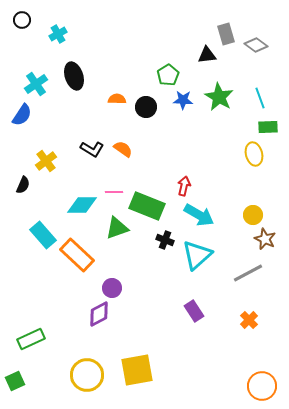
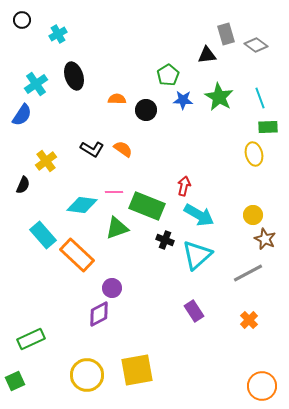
black circle at (146, 107): moved 3 px down
cyan diamond at (82, 205): rotated 8 degrees clockwise
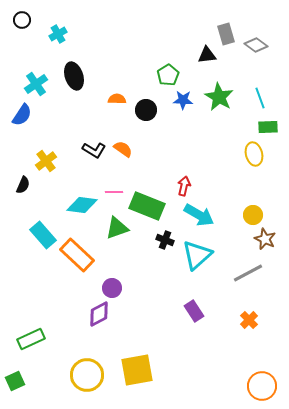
black L-shape at (92, 149): moved 2 px right, 1 px down
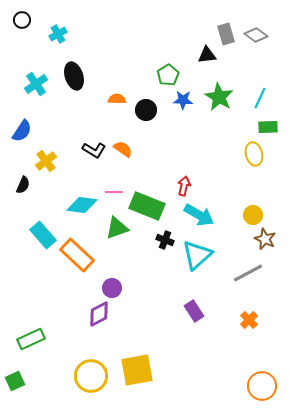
gray diamond at (256, 45): moved 10 px up
cyan line at (260, 98): rotated 45 degrees clockwise
blue semicircle at (22, 115): moved 16 px down
yellow circle at (87, 375): moved 4 px right, 1 px down
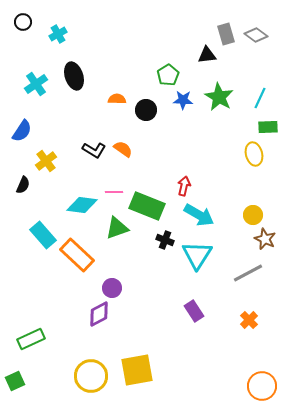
black circle at (22, 20): moved 1 px right, 2 px down
cyan triangle at (197, 255): rotated 16 degrees counterclockwise
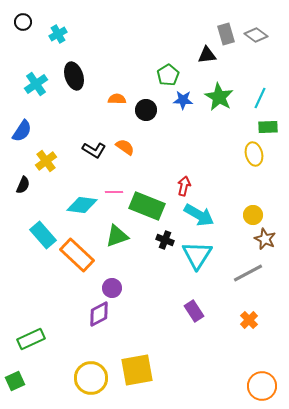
orange semicircle at (123, 149): moved 2 px right, 2 px up
green triangle at (117, 228): moved 8 px down
yellow circle at (91, 376): moved 2 px down
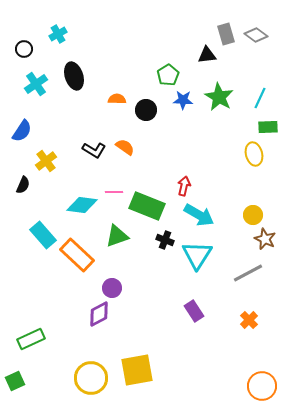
black circle at (23, 22): moved 1 px right, 27 px down
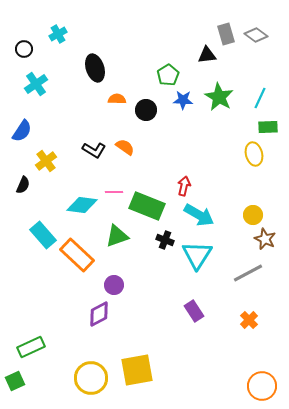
black ellipse at (74, 76): moved 21 px right, 8 px up
purple circle at (112, 288): moved 2 px right, 3 px up
green rectangle at (31, 339): moved 8 px down
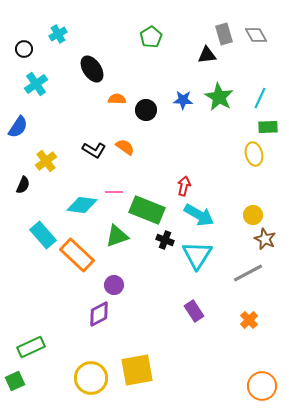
gray rectangle at (226, 34): moved 2 px left
gray diamond at (256, 35): rotated 25 degrees clockwise
black ellipse at (95, 68): moved 3 px left, 1 px down; rotated 16 degrees counterclockwise
green pentagon at (168, 75): moved 17 px left, 38 px up
blue semicircle at (22, 131): moved 4 px left, 4 px up
green rectangle at (147, 206): moved 4 px down
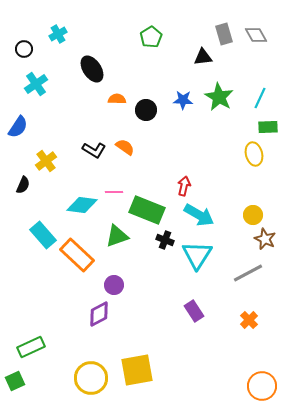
black triangle at (207, 55): moved 4 px left, 2 px down
